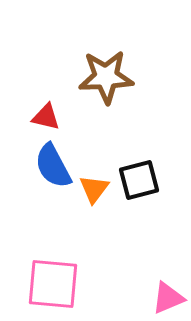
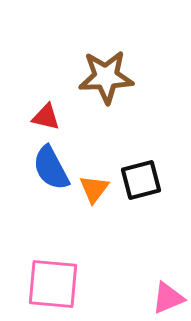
blue semicircle: moved 2 px left, 2 px down
black square: moved 2 px right
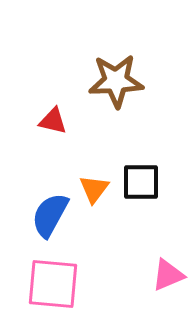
brown star: moved 10 px right, 4 px down
red triangle: moved 7 px right, 4 px down
blue semicircle: moved 1 px left, 47 px down; rotated 57 degrees clockwise
black square: moved 2 px down; rotated 15 degrees clockwise
pink triangle: moved 23 px up
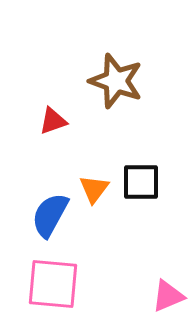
brown star: rotated 22 degrees clockwise
red triangle: rotated 32 degrees counterclockwise
pink triangle: moved 21 px down
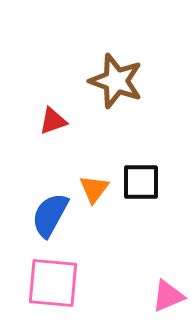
pink square: moved 1 px up
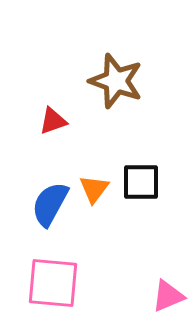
blue semicircle: moved 11 px up
